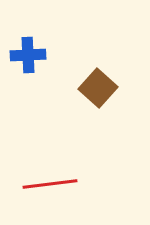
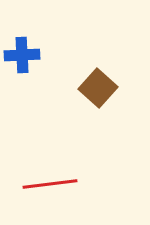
blue cross: moved 6 px left
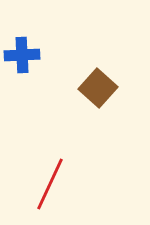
red line: rotated 58 degrees counterclockwise
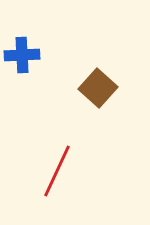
red line: moved 7 px right, 13 px up
